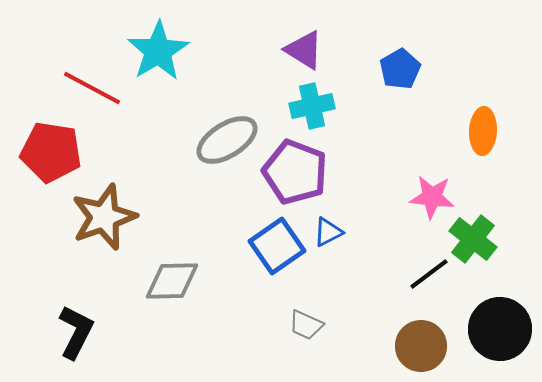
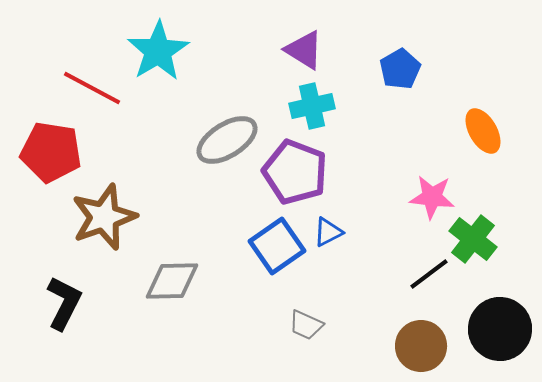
orange ellipse: rotated 33 degrees counterclockwise
black L-shape: moved 12 px left, 29 px up
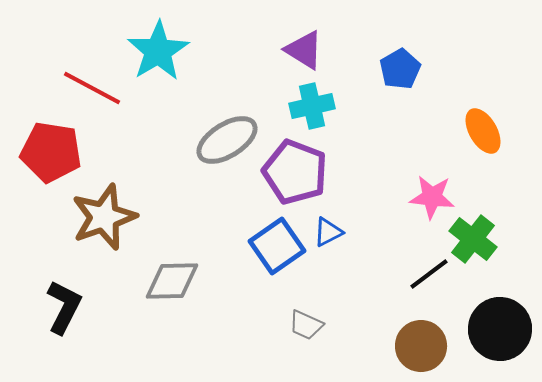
black L-shape: moved 4 px down
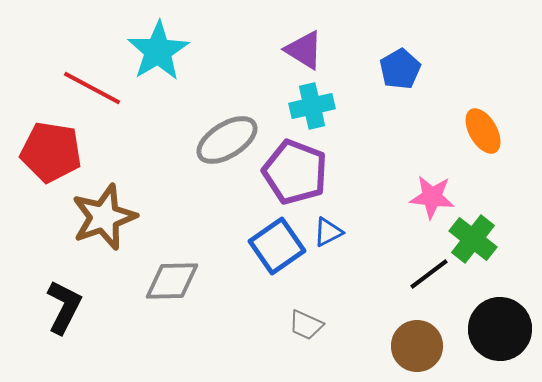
brown circle: moved 4 px left
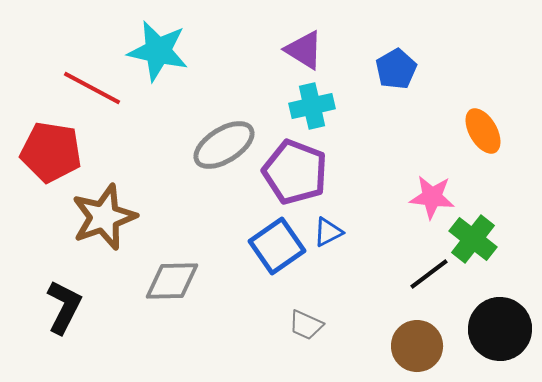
cyan star: rotated 28 degrees counterclockwise
blue pentagon: moved 4 px left
gray ellipse: moved 3 px left, 5 px down
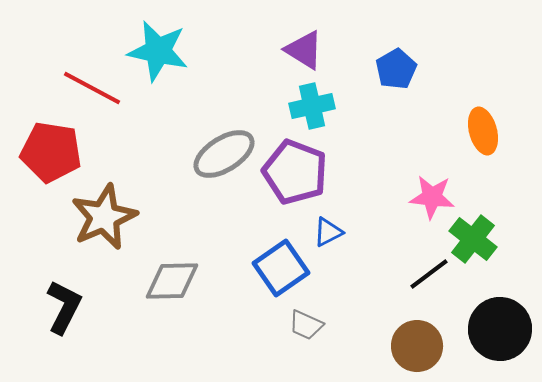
orange ellipse: rotated 15 degrees clockwise
gray ellipse: moved 9 px down
brown star: rotated 4 degrees counterclockwise
blue square: moved 4 px right, 22 px down
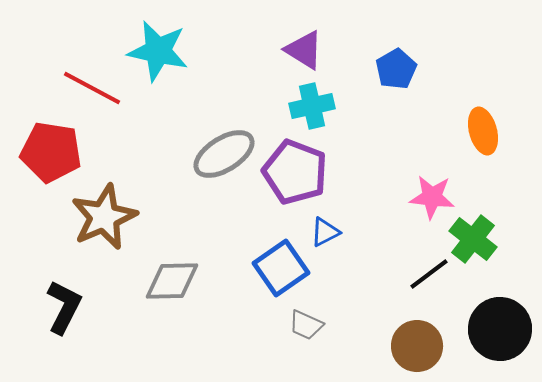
blue triangle: moved 3 px left
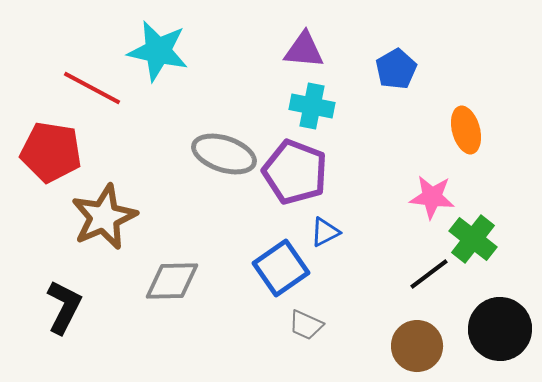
purple triangle: rotated 27 degrees counterclockwise
cyan cross: rotated 24 degrees clockwise
orange ellipse: moved 17 px left, 1 px up
gray ellipse: rotated 50 degrees clockwise
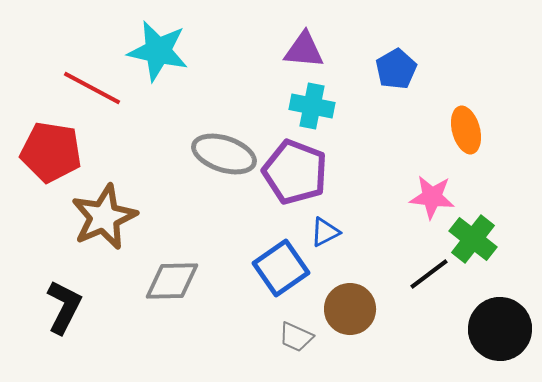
gray trapezoid: moved 10 px left, 12 px down
brown circle: moved 67 px left, 37 px up
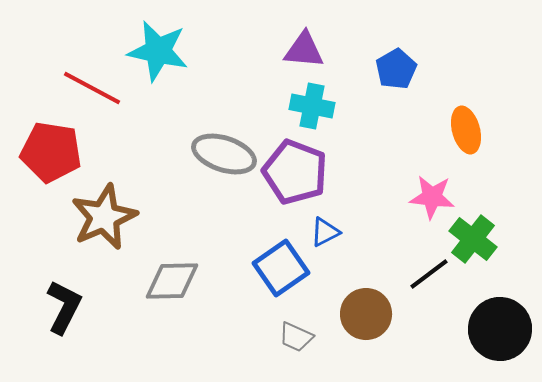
brown circle: moved 16 px right, 5 px down
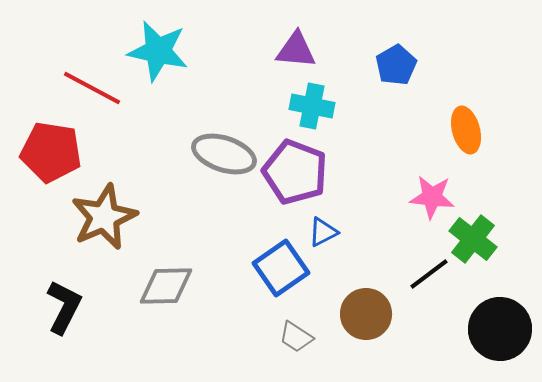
purple triangle: moved 8 px left
blue pentagon: moved 4 px up
blue triangle: moved 2 px left
gray diamond: moved 6 px left, 5 px down
gray trapezoid: rotated 9 degrees clockwise
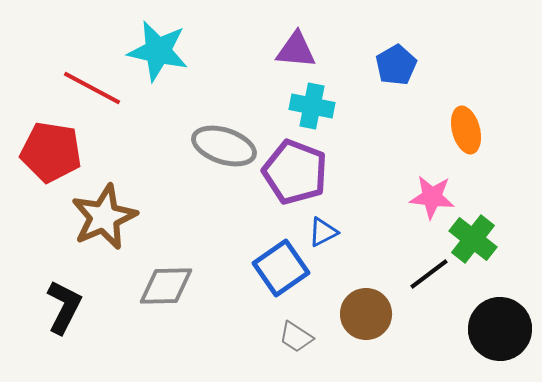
gray ellipse: moved 8 px up
